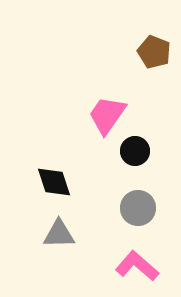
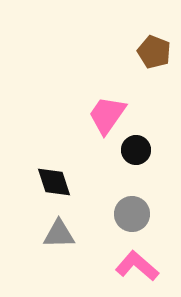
black circle: moved 1 px right, 1 px up
gray circle: moved 6 px left, 6 px down
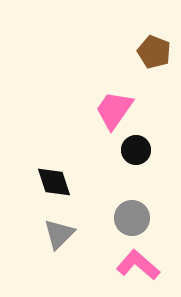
pink trapezoid: moved 7 px right, 5 px up
gray circle: moved 4 px down
gray triangle: rotated 44 degrees counterclockwise
pink L-shape: moved 1 px right, 1 px up
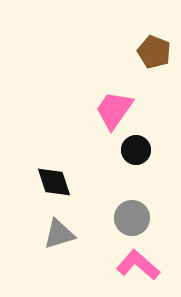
gray triangle: rotated 28 degrees clockwise
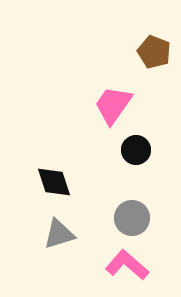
pink trapezoid: moved 1 px left, 5 px up
pink L-shape: moved 11 px left
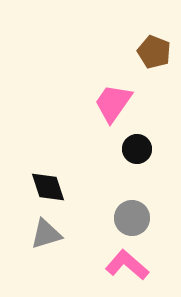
pink trapezoid: moved 2 px up
black circle: moved 1 px right, 1 px up
black diamond: moved 6 px left, 5 px down
gray triangle: moved 13 px left
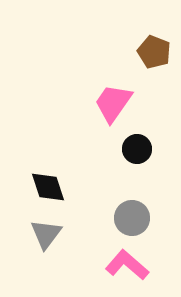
gray triangle: rotated 36 degrees counterclockwise
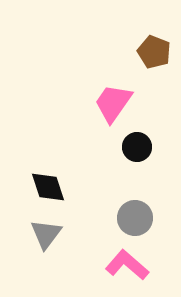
black circle: moved 2 px up
gray circle: moved 3 px right
